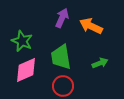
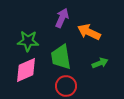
orange arrow: moved 2 px left, 6 px down
green star: moved 6 px right; rotated 20 degrees counterclockwise
red circle: moved 3 px right
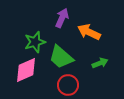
green star: moved 7 px right, 1 px down; rotated 20 degrees counterclockwise
green trapezoid: rotated 40 degrees counterclockwise
red circle: moved 2 px right, 1 px up
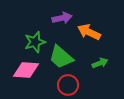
purple arrow: rotated 54 degrees clockwise
pink diamond: rotated 28 degrees clockwise
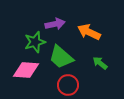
purple arrow: moved 7 px left, 6 px down
green arrow: rotated 119 degrees counterclockwise
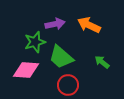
orange arrow: moved 7 px up
green arrow: moved 2 px right, 1 px up
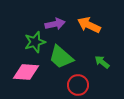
pink diamond: moved 2 px down
red circle: moved 10 px right
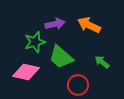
pink diamond: rotated 8 degrees clockwise
